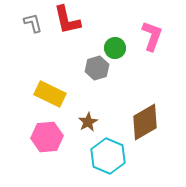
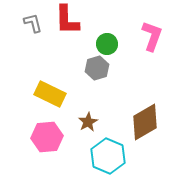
red L-shape: rotated 12 degrees clockwise
green circle: moved 8 px left, 4 px up
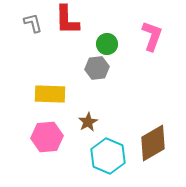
gray hexagon: rotated 10 degrees clockwise
yellow rectangle: rotated 24 degrees counterclockwise
brown diamond: moved 8 px right, 21 px down
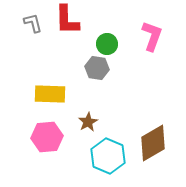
gray hexagon: rotated 15 degrees clockwise
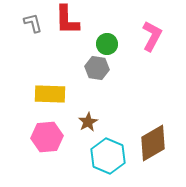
pink L-shape: rotated 8 degrees clockwise
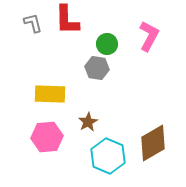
pink L-shape: moved 3 px left
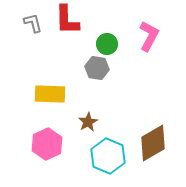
pink hexagon: moved 7 px down; rotated 20 degrees counterclockwise
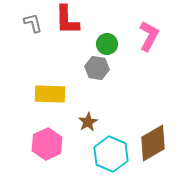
cyan hexagon: moved 3 px right, 2 px up
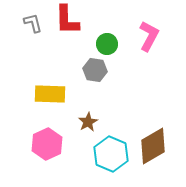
gray hexagon: moved 2 px left, 2 px down
brown diamond: moved 3 px down
